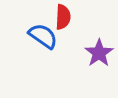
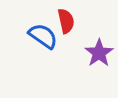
red semicircle: moved 3 px right, 4 px down; rotated 15 degrees counterclockwise
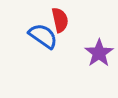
red semicircle: moved 6 px left, 1 px up
